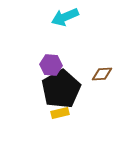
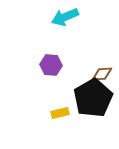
black pentagon: moved 32 px right, 9 px down
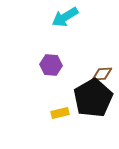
cyan arrow: rotated 8 degrees counterclockwise
